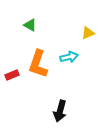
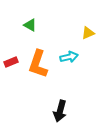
red rectangle: moved 1 px left, 13 px up
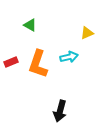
yellow triangle: moved 1 px left
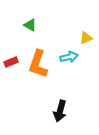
yellow triangle: moved 1 px left, 5 px down
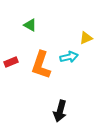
orange L-shape: moved 3 px right, 1 px down
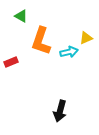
green triangle: moved 9 px left, 9 px up
cyan arrow: moved 5 px up
orange L-shape: moved 24 px up
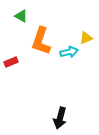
black arrow: moved 7 px down
